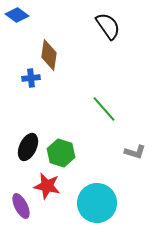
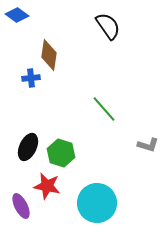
gray L-shape: moved 13 px right, 7 px up
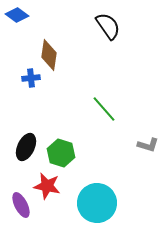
black ellipse: moved 2 px left
purple ellipse: moved 1 px up
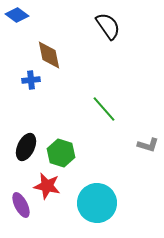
brown diamond: rotated 20 degrees counterclockwise
blue cross: moved 2 px down
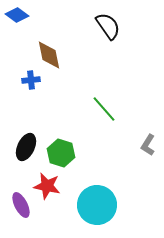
gray L-shape: rotated 105 degrees clockwise
cyan circle: moved 2 px down
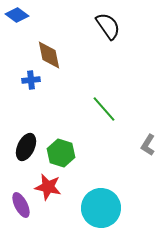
red star: moved 1 px right, 1 px down
cyan circle: moved 4 px right, 3 px down
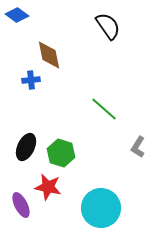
green line: rotated 8 degrees counterclockwise
gray L-shape: moved 10 px left, 2 px down
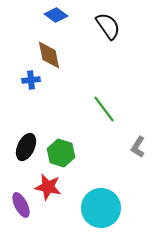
blue diamond: moved 39 px right
green line: rotated 12 degrees clockwise
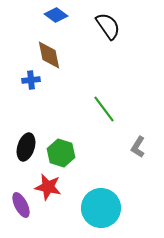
black ellipse: rotated 8 degrees counterclockwise
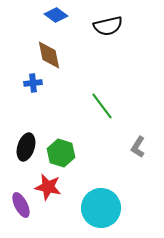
black semicircle: rotated 112 degrees clockwise
blue cross: moved 2 px right, 3 px down
green line: moved 2 px left, 3 px up
